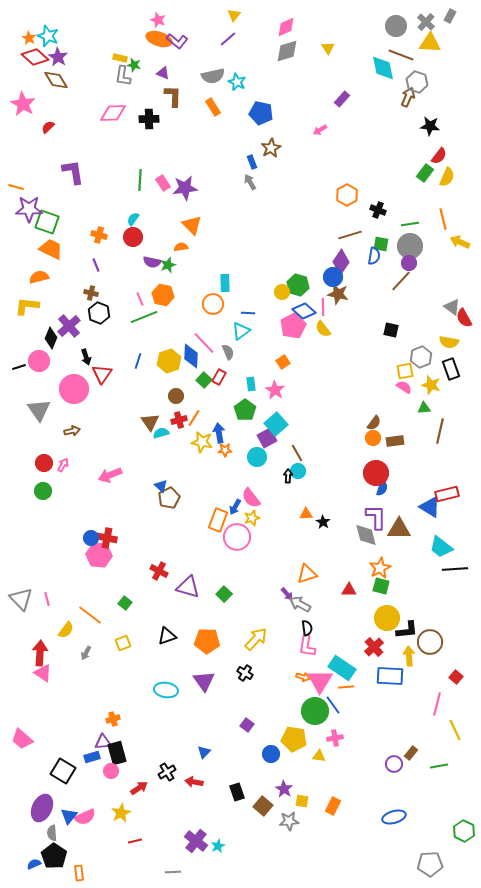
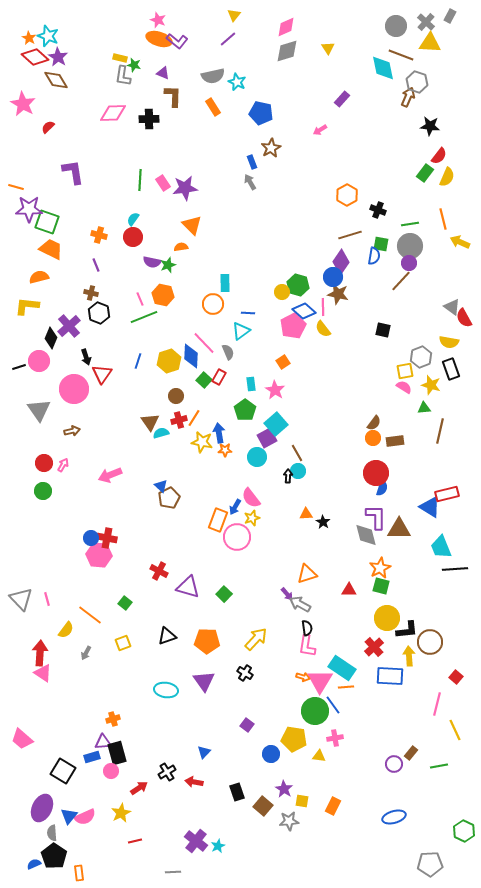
black square at (391, 330): moved 8 px left
cyan trapezoid at (441, 547): rotated 30 degrees clockwise
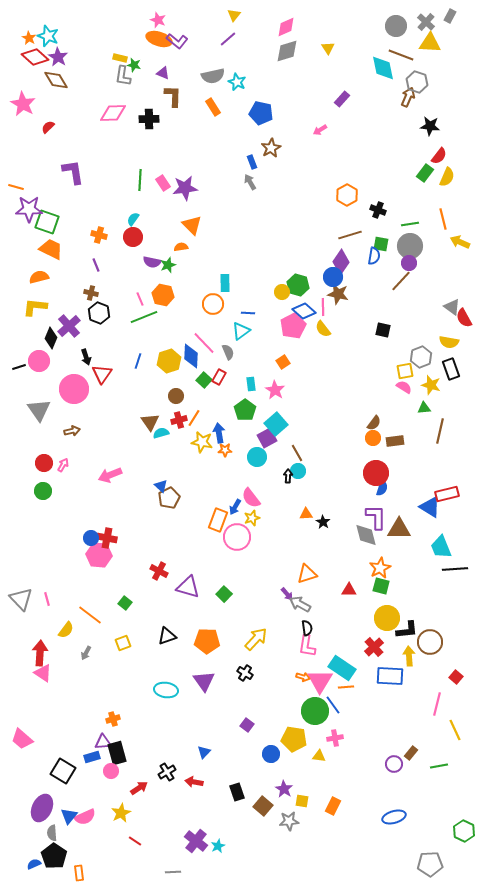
yellow L-shape at (27, 306): moved 8 px right, 1 px down
red line at (135, 841): rotated 48 degrees clockwise
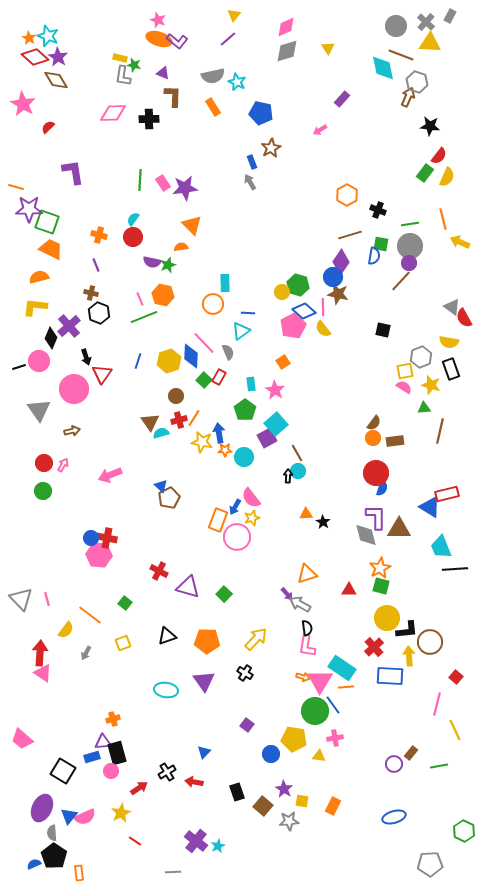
cyan circle at (257, 457): moved 13 px left
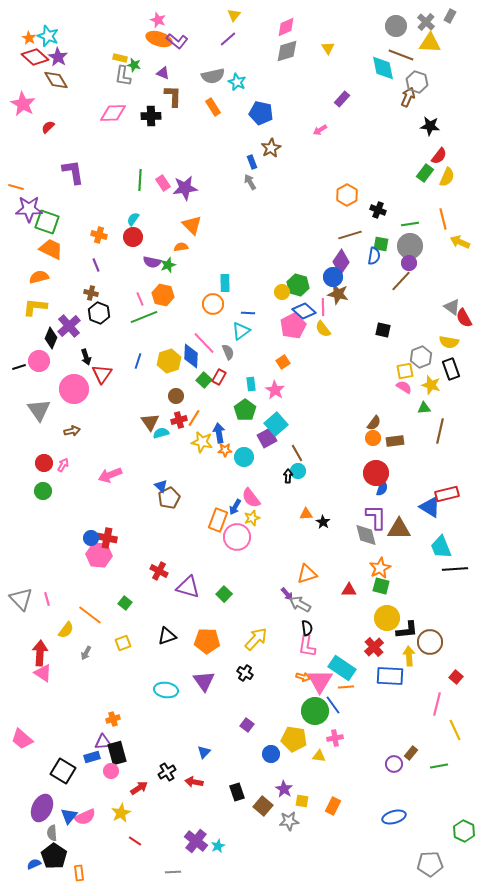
black cross at (149, 119): moved 2 px right, 3 px up
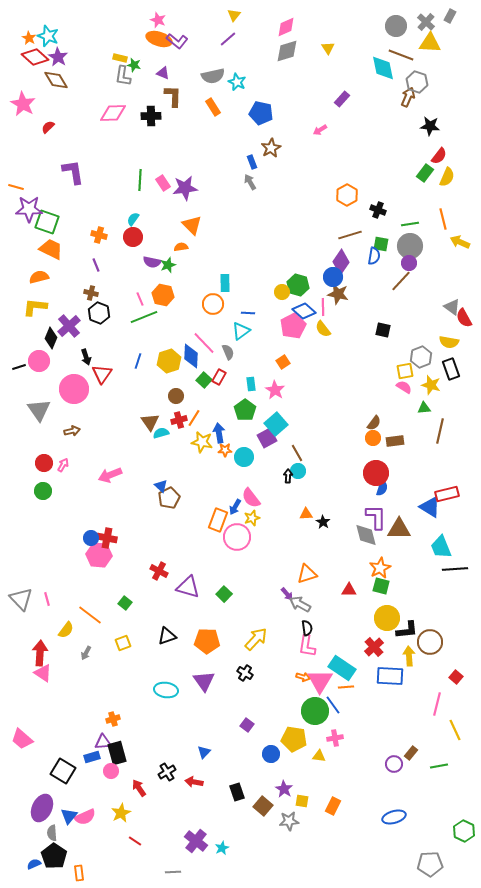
red arrow at (139, 788): rotated 90 degrees counterclockwise
cyan star at (218, 846): moved 4 px right, 2 px down
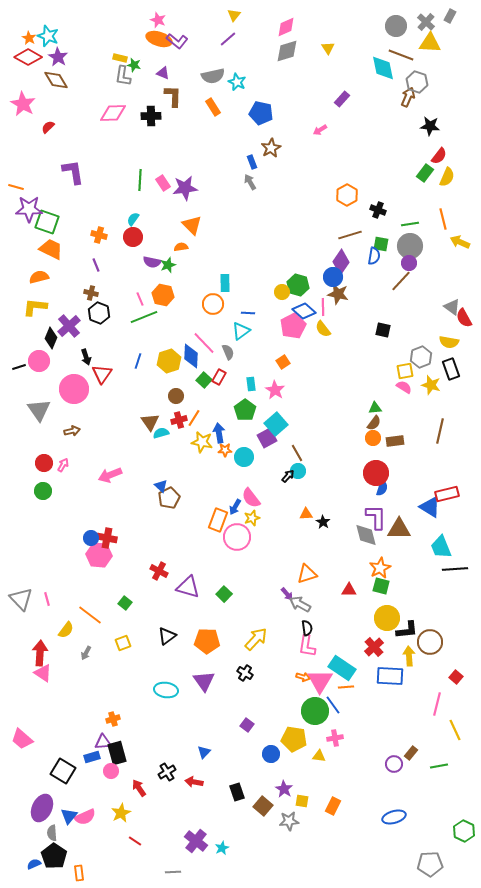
red diamond at (35, 57): moved 7 px left; rotated 12 degrees counterclockwise
green triangle at (424, 408): moved 49 px left
black arrow at (288, 476): rotated 40 degrees clockwise
black triangle at (167, 636): rotated 18 degrees counterclockwise
